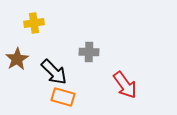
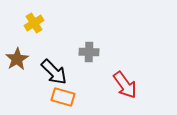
yellow cross: rotated 24 degrees counterclockwise
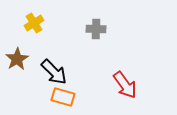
gray cross: moved 7 px right, 23 px up
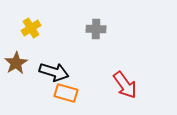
yellow cross: moved 3 px left, 5 px down
brown star: moved 1 px left, 4 px down
black arrow: rotated 28 degrees counterclockwise
orange rectangle: moved 3 px right, 4 px up
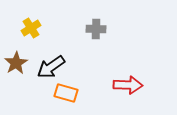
black arrow: moved 3 px left, 5 px up; rotated 128 degrees clockwise
red arrow: moved 3 px right; rotated 52 degrees counterclockwise
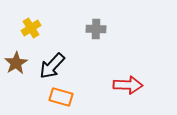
black arrow: moved 1 px right, 1 px up; rotated 12 degrees counterclockwise
orange rectangle: moved 5 px left, 4 px down
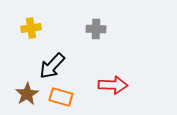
yellow cross: rotated 24 degrees clockwise
brown star: moved 11 px right, 31 px down
red arrow: moved 15 px left
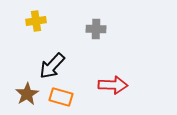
yellow cross: moved 5 px right, 7 px up
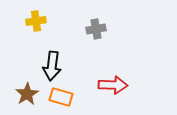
gray cross: rotated 12 degrees counterclockwise
black arrow: rotated 36 degrees counterclockwise
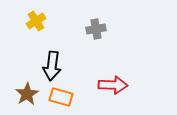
yellow cross: rotated 24 degrees counterclockwise
